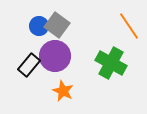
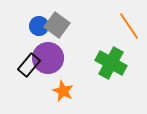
purple circle: moved 7 px left, 2 px down
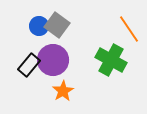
orange line: moved 3 px down
purple circle: moved 5 px right, 2 px down
green cross: moved 3 px up
orange star: rotated 15 degrees clockwise
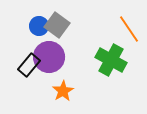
purple circle: moved 4 px left, 3 px up
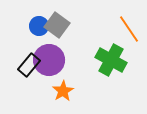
purple circle: moved 3 px down
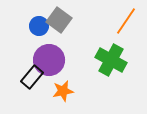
gray square: moved 2 px right, 5 px up
orange line: moved 3 px left, 8 px up; rotated 68 degrees clockwise
black rectangle: moved 3 px right, 12 px down
orange star: rotated 20 degrees clockwise
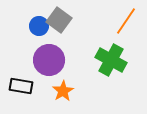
black rectangle: moved 11 px left, 9 px down; rotated 60 degrees clockwise
orange star: rotated 20 degrees counterclockwise
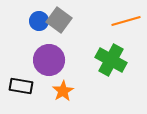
orange line: rotated 40 degrees clockwise
blue circle: moved 5 px up
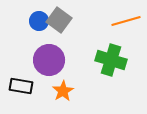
green cross: rotated 12 degrees counterclockwise
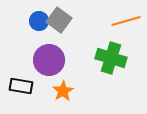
green cross: moved 2 px up
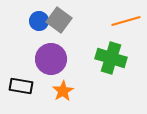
purple circle: moved 2 px right, 1 px up
